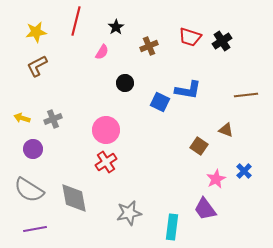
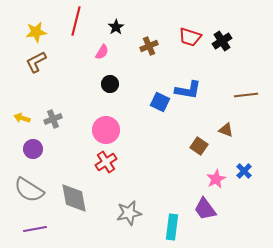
brown L-shape: moved 1 px left, 4 px up
black circle: moved 15 px left, 1 px down
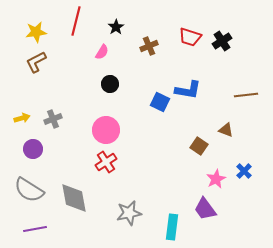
yellow arrow: rotated 147 degrees clockwise
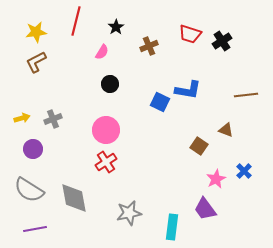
red trapezoid: moved 3 px up
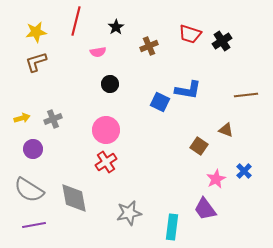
pink semicircle: moved 4 px left; rotated 49 degrees clockwise
brown L-shape: rotated 10 degrees clockwise
purple line: moved 1 px left, 4 px up
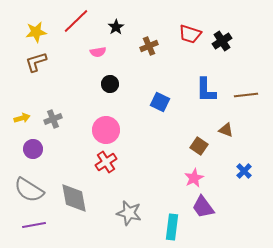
red line: rotated 32 degrees clockwise
blue L-shape: moved 18 px right; rotated 80 degrees clockwise
pink star: moved 22 px left, 1 px up
purple trapezoid: moved 2 px left, 2 px up
gray star: rotated 25 degrees clockwise
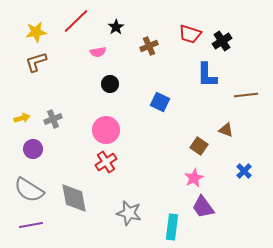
blue L-shape: moved 1 px right, 15 px up
purple line: moved 3 px left
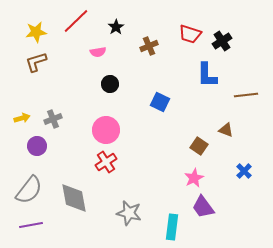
purple circle: moved 4 px right, 3 px up
gray semicircle: rotated 84 degrees counterclockwise
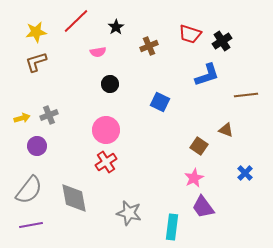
blue L-shape: rotated 108 degrees counterclockwise
gray cross: moved 4 px left, 4 px up
blue cross: moved 1 px right, 2 px down
